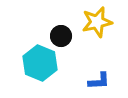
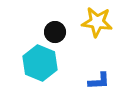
yellow star: rotated 20 degrees clockwise
black circle: moved 6 px left, 4 px up
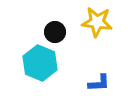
blue L-shape: moved 2 px down
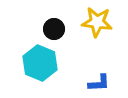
black circle: moved 1 px left, 3 px up
